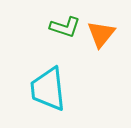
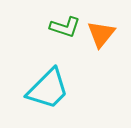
cyan trapezoid: rotated 129 degrees counterclockwise
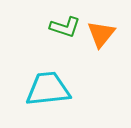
cyan trapezoid: rotated 141 degrees counterclockwise
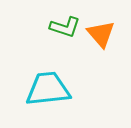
orange triangle: rotated 20 degrees counterclockwise
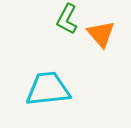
green L-shape: moved 2 px right, 8 px up; rotated 100 degrees clockwise
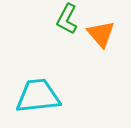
cyan trapezoid: moved 10 px left, 7 px down
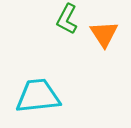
orange triangle: moved 3 px right; rotated 8 degrees clockwise
